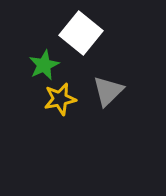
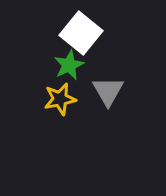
green star: moved 25 px right
gray triangle: rotated 16 degrees counterclockwise
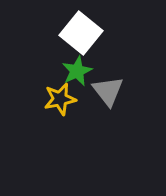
green star: moved 8 px right, 6 px down
gray triangle: rotated 8 degrees counterclockwise
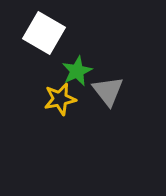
white square: moved 37 px left; rotated 9 degrees counterclockwise
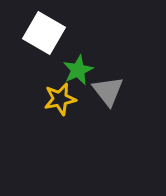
green star: moved 1 px right, 1 px up
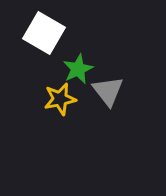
green star: moved 1 px up
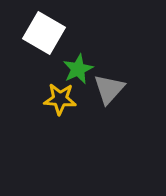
gray triangle: moved 1 px right, 2 px up; rotated 20 degrees clockwise
yellow star: rotated 16 degrees clockwise
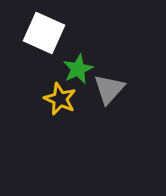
white square: rotated 6 degrees counterclockwise
yellow star: rotated 20 degrees clockwise
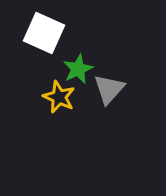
yellow star: moved 1 px left, 2 px up
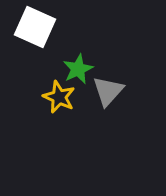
white square: moved 9 px left, 6 px up
gray triangle: moved 1 px left, 2 px down
